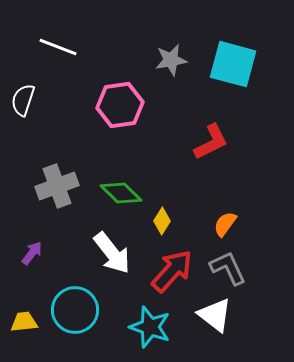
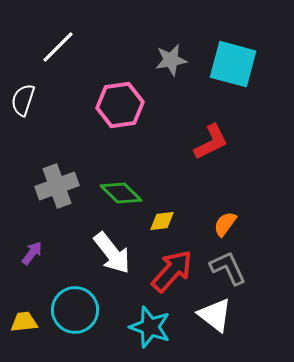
white line: rotated 66 degrees counterclockwise
yellow diamond: rotated 52 degrees clockwise
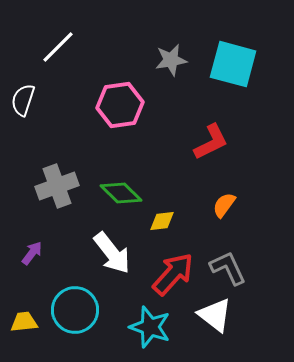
orange semicircle: moved 1 px left, 19 px up
red arrow: moved 1 px right, 3 px down
